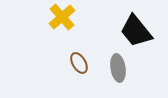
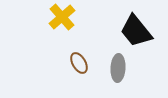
gray ellipse: rotated 12 degrees clockwise
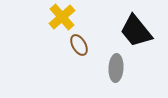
brown ellipse: moved 18 px up
gray ellipse: moved 2 px left
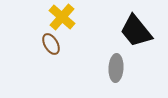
yellow cross: rotated 8 degrees counterclockwise
brown ellipse: moved 28 px left, 1 px up
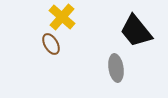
gray ellipse: rotated 12 degrees counterclockwise
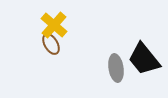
yellow cross: moved 8 px left, 8 px down
black trapezoid: moved 8 px right, 28 px down
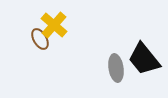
brown ellipse: moved 11 px left, 5 px up
